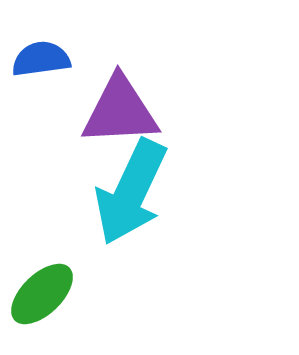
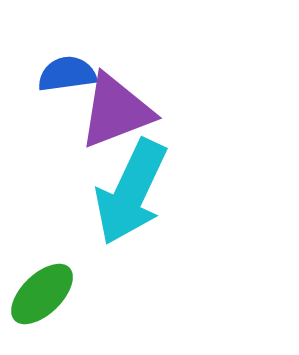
blue semicircle: moved 26 px right, 15 px down
purple triangle: moved 4 px left; rotated 18 degrees counterclockwise
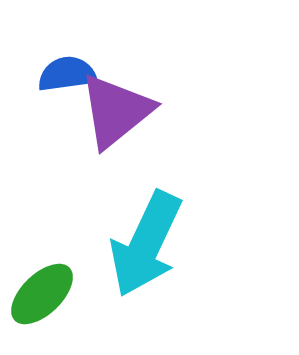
purple triangle: rotated 18 degrees counterclockwise
cyan arrow: moved 15 px right, 52 px down
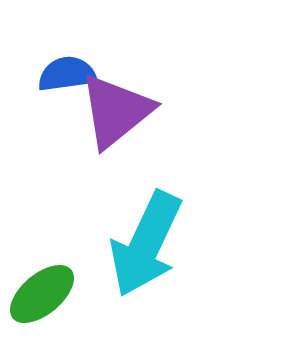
green ellipse: rotated 4 degrees clockwise
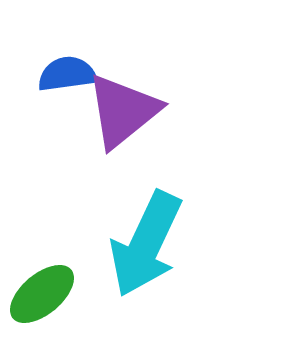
purple triangle: moved 7 px right
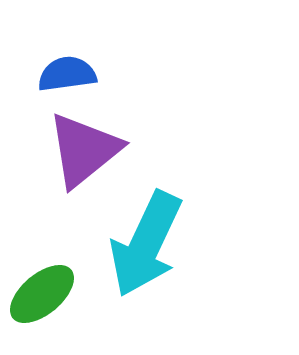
purple triangle: moved 39 px left, 39 px down
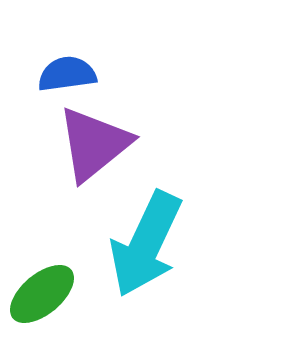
purple triangle: moved 10 px right, 6 px up
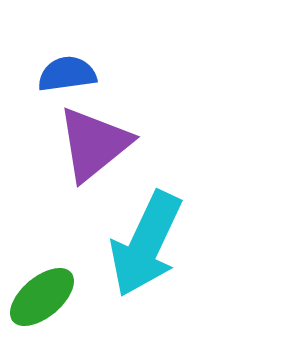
green ellipse: moved 3 px down
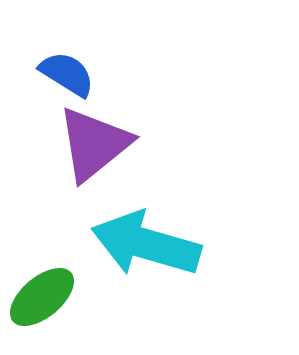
blue semicircle: rotated 40 degrees clockwise
cyan arrow: rotated 81 degrees clockwise
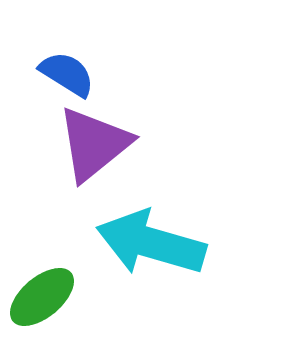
cyan arrow: moved 5 px right, 1 px up
